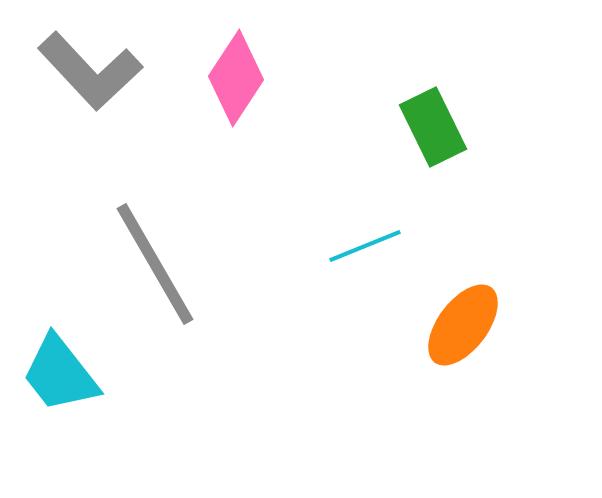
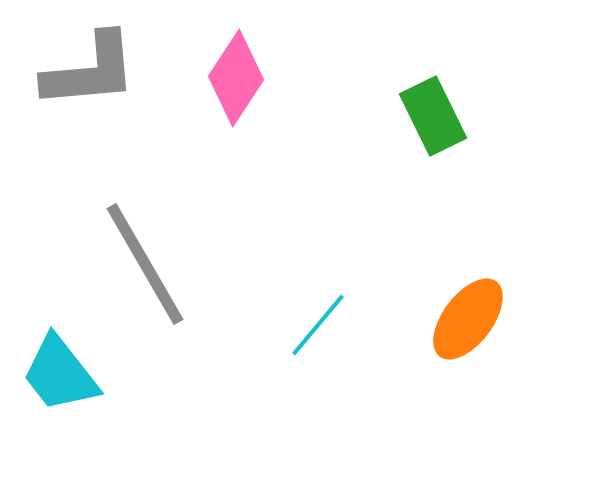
gray L-shape: rotated 52 degrees counterclockwise
green rectangle: moved 11 px up
cyan line: moved 47 px left, 79 px down; rotated 28 degrees counterclockwise
gray line: moved 10 px left
orange ellipse: moved 5 px right, 6 px up
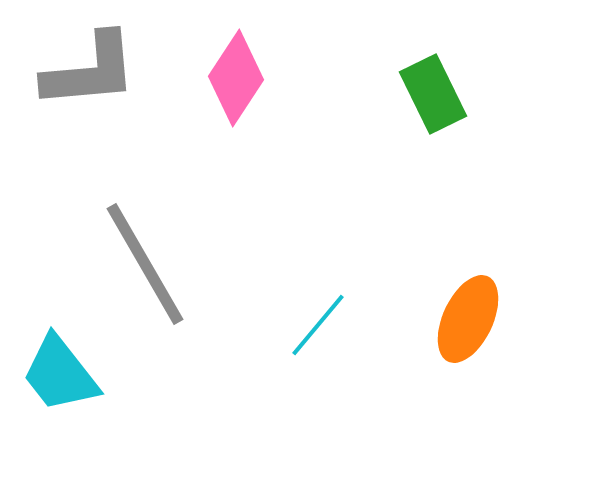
green rectangle: moved 22 px up
orange ellipse: rotated 12 degrees counterclockwise
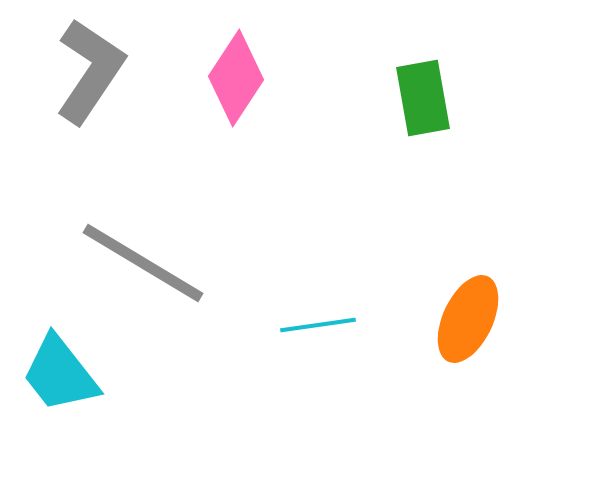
gray L-shape: rotated 51 degrees counterclockwise
green rectangle: moved 10 px left, 4 px down; rotated 16 degrees clockwise
gray line: moved 2 px left, 1 px up; rotated 29 degrees counterclockwise
cyan line: rotated 42 degrees clockwise
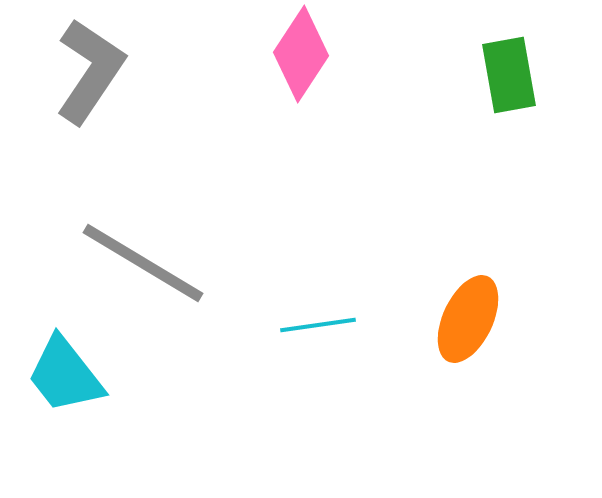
pink diamond: moved 65 px right, 24 px up
green rectangle: moved 86 px right, 23 px up
cyan trapezoid: moved 5 px right, 1 px down
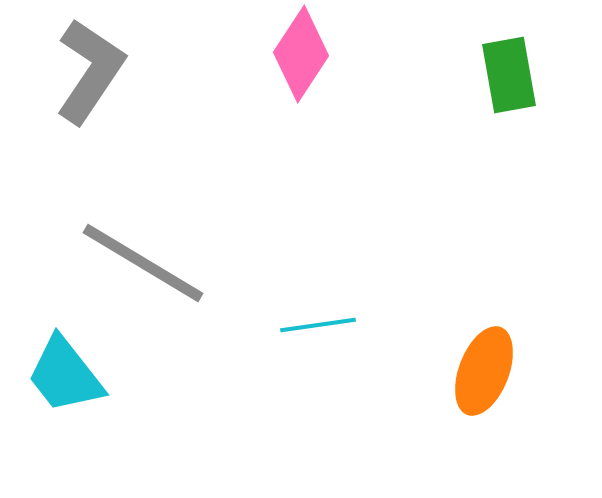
orange ellipse: moved 16 px right, 52 px down; rotated 4 degrees counterclockwise
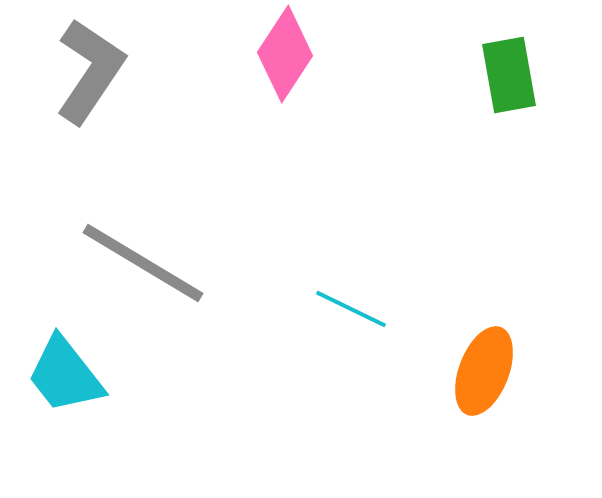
pink diamond: moved 16 px left
cyan line: moved 33 px right, 16 px up; rotated 34 degrees clockwise
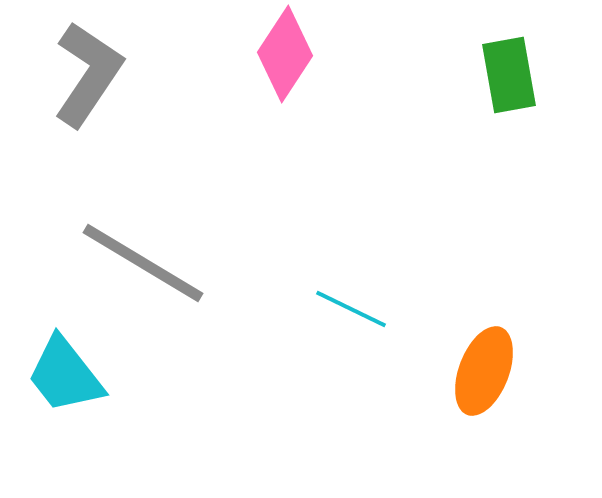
gray L-shape: moved 2 px left, 3 px down
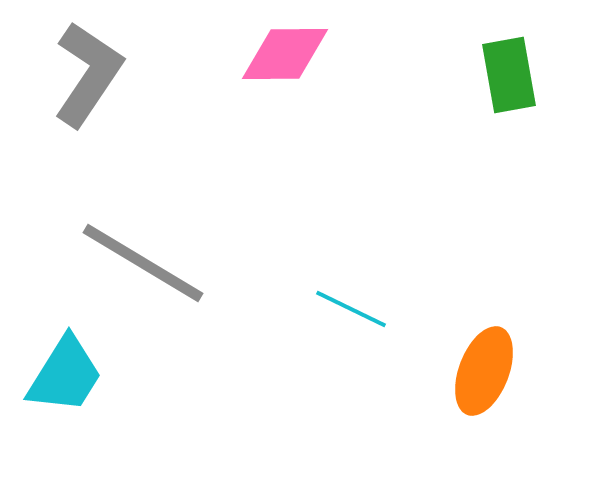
pink diamond: rotated 56 degrees clockwise
cyan trapezoid: rotated 110 degrees counterclockwise
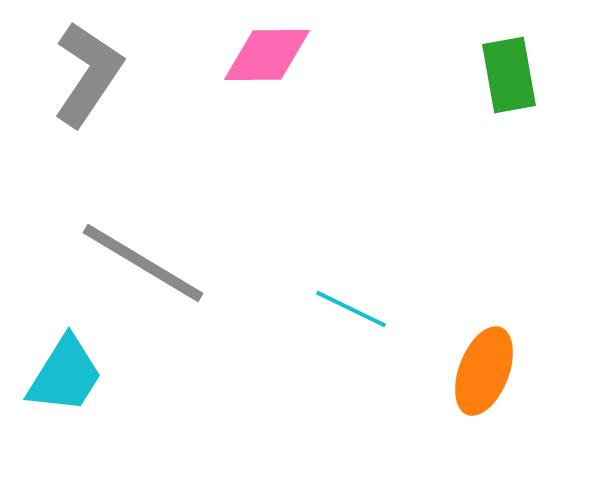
pink diamond: moved 18 px left, 1 px down
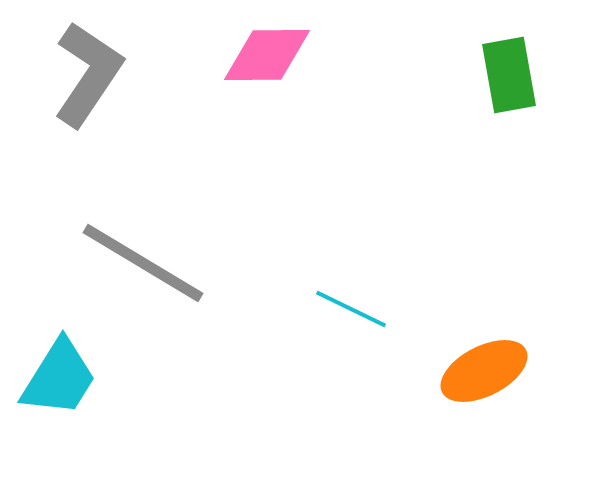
orange ellipse: rotated 42 degrees clockwise
cyan trapezoid: moved 6 px left, 3 px down
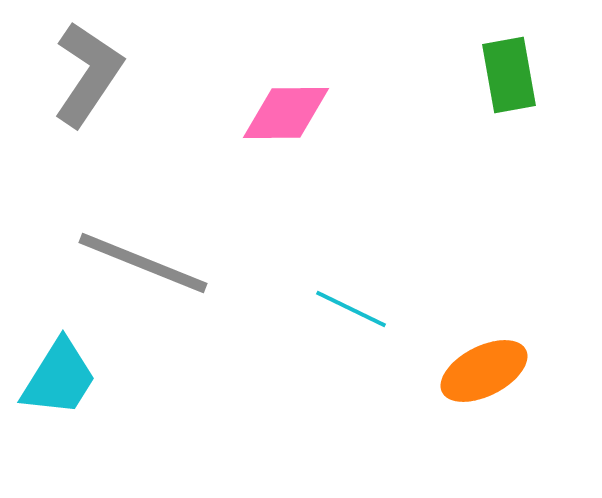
pink diamond: moved 19 px right, 58 px down
gray line: rotated 9 degrees counterclockwise
